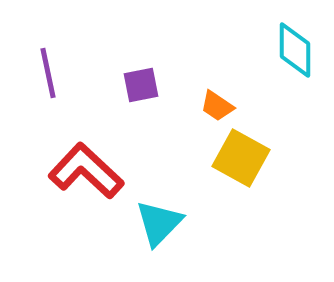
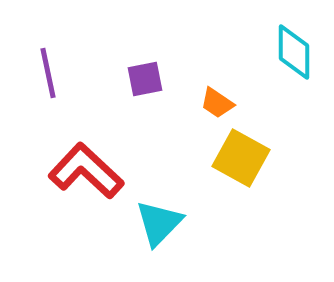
cyan diamond: moved 1 px left, 2 px down
purple square: moved 4 px right, 6 px up
orange trapezoid: moved 3 px up
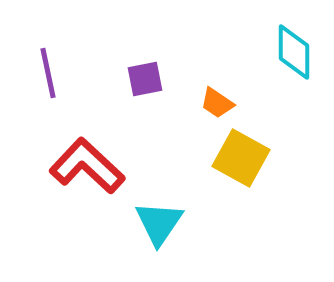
red L-shape: moved 1 px right, 5 px up
cyan triangle: rotated 10 degrees counterclockwise
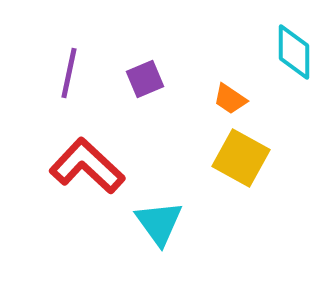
purple line: moved 21 px right; rotated 24 degrees clockwise
purple square: rotated 12 degrees counterclockwise
orange trapezoid: moved 13 px right, 4 px up
cyan triangle: rotated 10 degrees counterclockwise
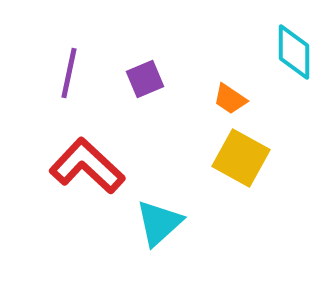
cyan triangle: rotated 24 degrees clockwise
